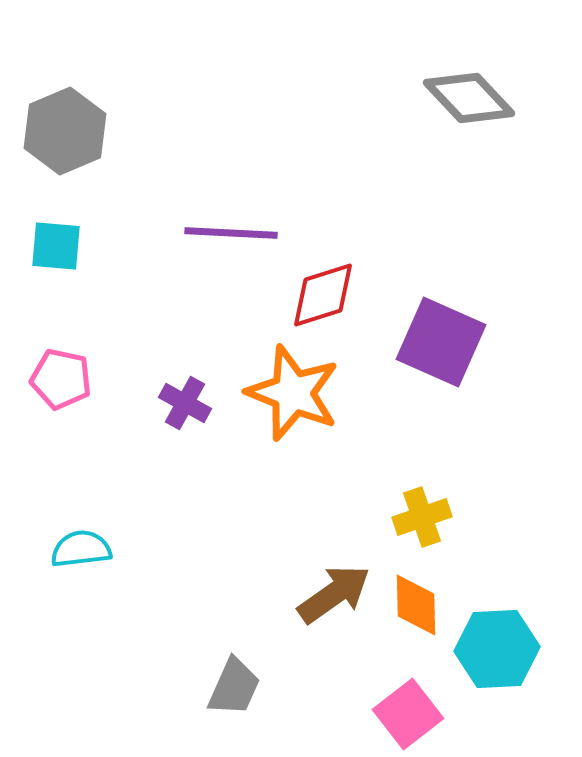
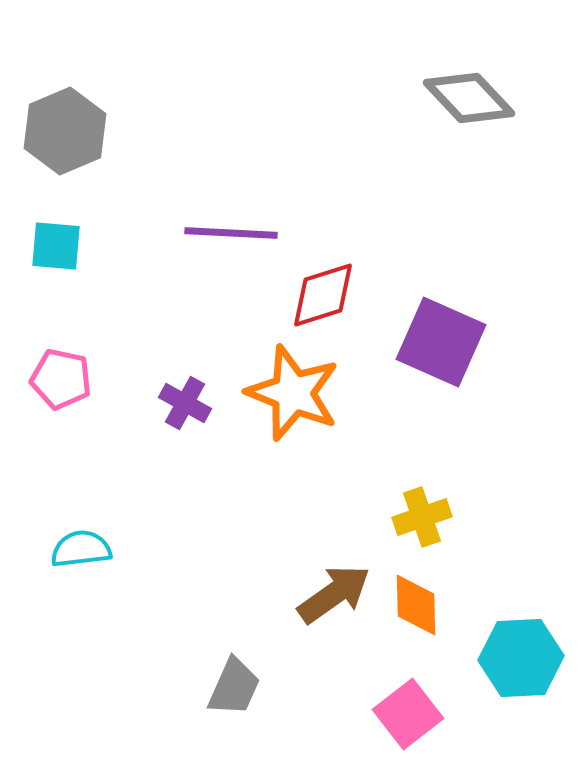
cyan hexagon: moved 24 px right, 9 px down
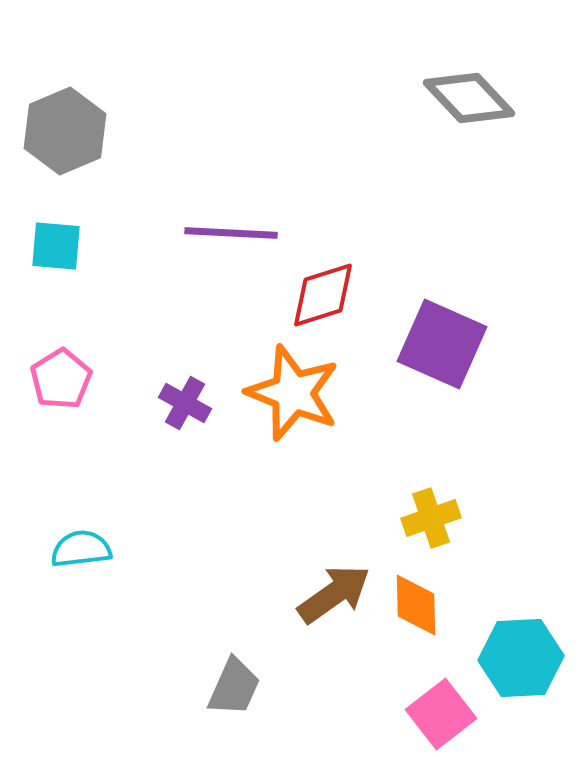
purple square: moved 1 px right, 2 px down
pink pentagon: rotated 28 degrees clockwise
yellow cross: moved 9 px right, 1 px down
pink square: moved 33 px right
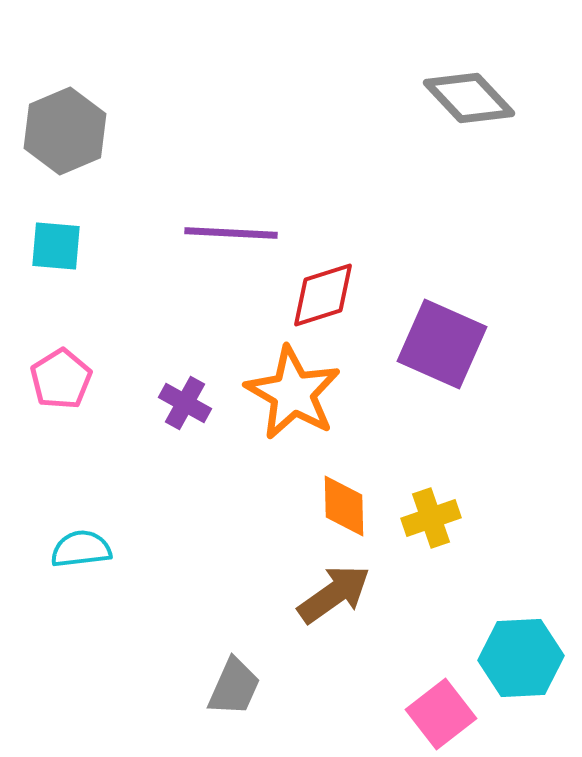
orange star: rotated 8 degrees clockwise
orange diamond: moved 72 px left, 99 px up
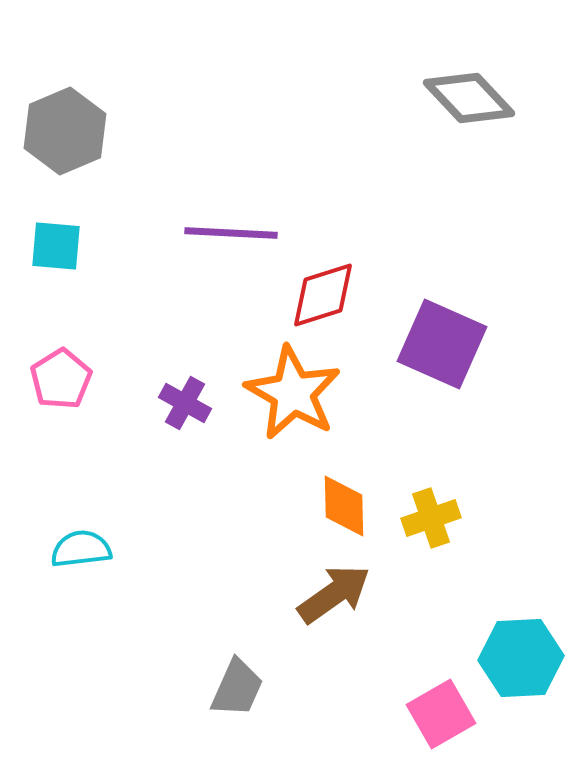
gray trapezoid: moved 3 px right, 1 px down
pink square: rotated 8 degrees clockwise
